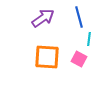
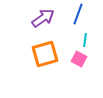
blue line: moved 1 px left, 3 px up; rotated 35 degrees clockwise
cyan line: moved 4 px left, 1 px down
orange square: moved 2 px left, 3 px up; rotated 20 degrees counterclockwise
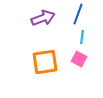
purple arrow: rotated 15 degrees clockwise
cyan line: moved 3 px left, 3 px up
orange square: moved 8 px down; rotated 8 degrees clockwise
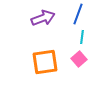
pink square: rotated 21 degrees clockwise
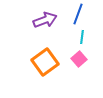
purple arrow: moved 2 px right, 2 px down
orange square: rotated 28 degrees counterclockwise
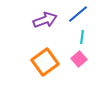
blue line: rotated 30 degrees clockwise
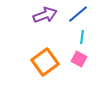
purple arrow: moved 5 px up
pink square: rotated 21 degrees counterclockwise
